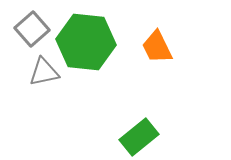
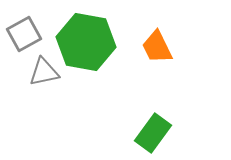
gray square: moved 8 px left, 5 px down; rotated 12 degrees clockwise
green hexagon: rotated 4 degrees clockwise
green rectangle: moved 14 px right, 4 px up; rotated 15 degrees counterclockwise
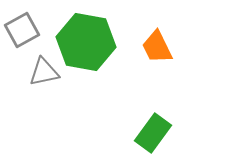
gray square: moved 2 px left, 4 px up
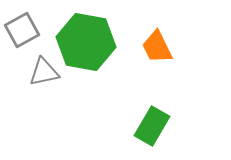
green rectangle: moved 1 px left, 7 px up; rotated 6 degrees counterclockwise
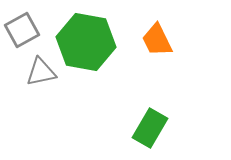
orange trapezoid: moved 7 px up
gray triangle: moved 3 px left
green rectangle: moved 2 px left, 2 px down
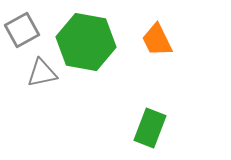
gray triangle: moved 1 px right, 1 px down
green rectangle: rotated 9 degrees counterclockwise
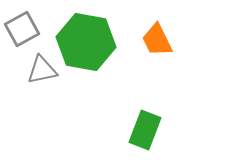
gray square: moved 1 px up
gray triangle: moved 3 px up
green rectangle: moved 5 px left, 2 px down
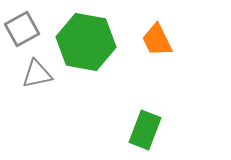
gray triangle: moved 5 px left, 4 px down
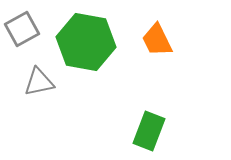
gray triangle: moved 2 px right, 8 px down
green rectangle: moved 4 px right, 1 px down
